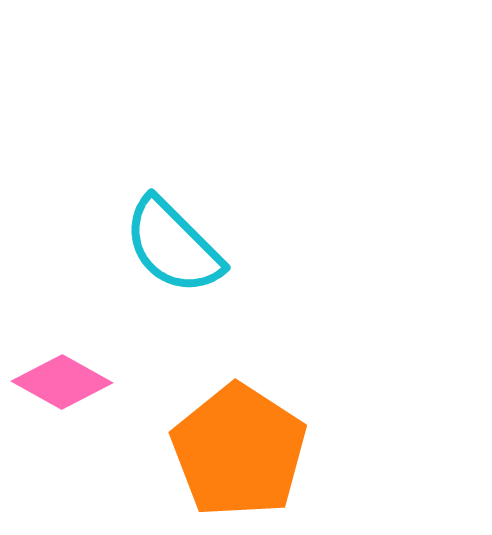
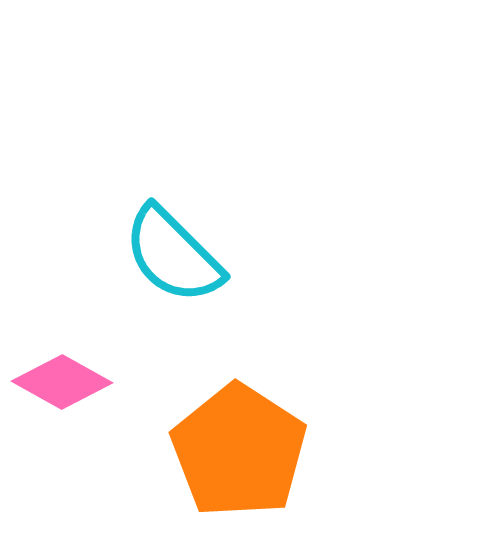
cyan semicircle: moved 9 px down
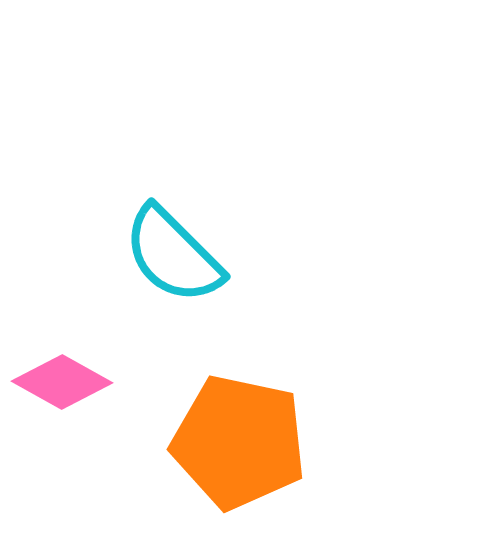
orange pentagon: moved 9 px up; rotated 21 degrees counterclockwise
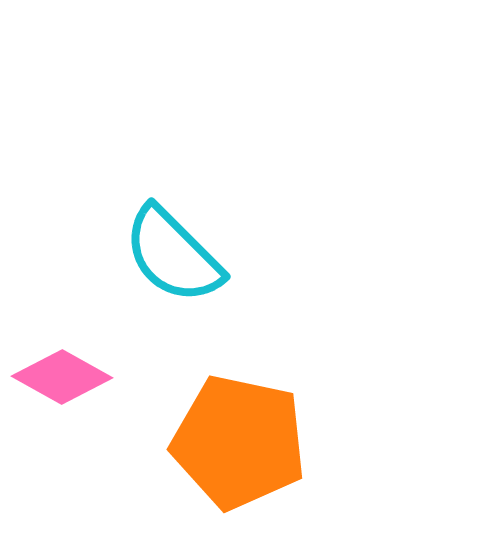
pink diamond: moved 5 px up
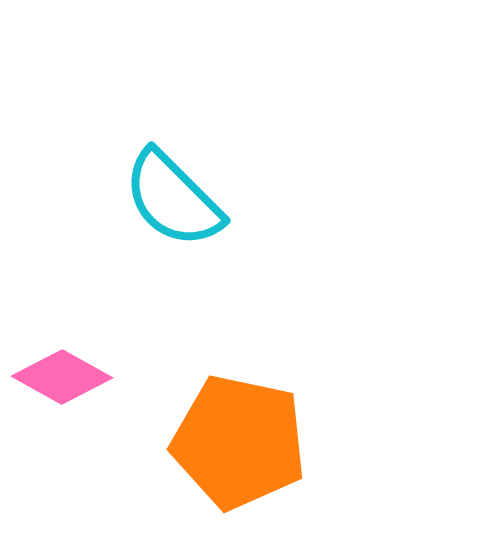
cyan semicircle: moved 56 px up
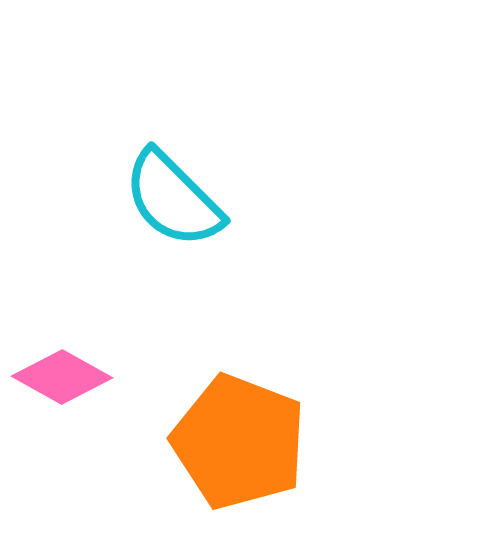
orange pentagon: rotated 9 degrees clockwise
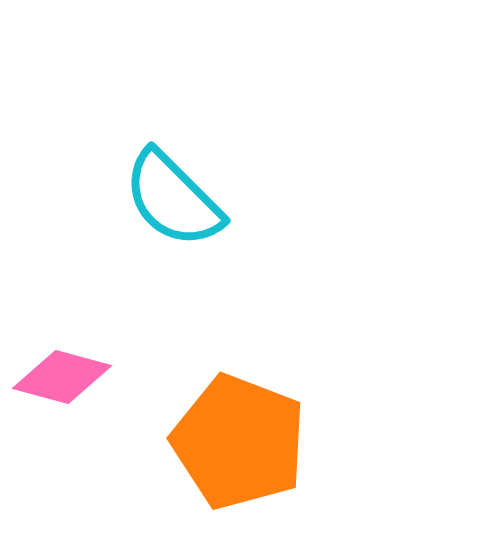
pink diamond: rotated 14 degrees counterclockwise
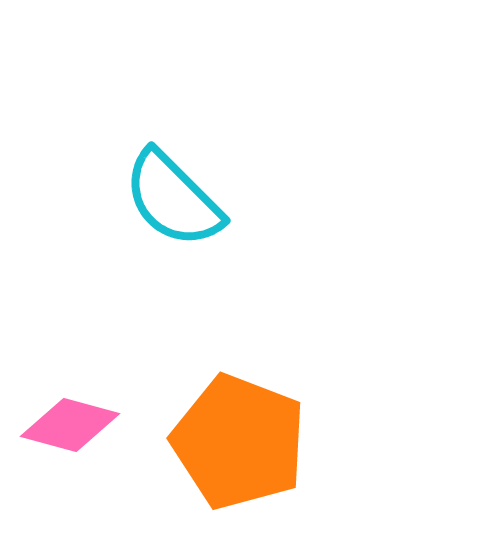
pink diamond: moved 8 px right, 48 px down
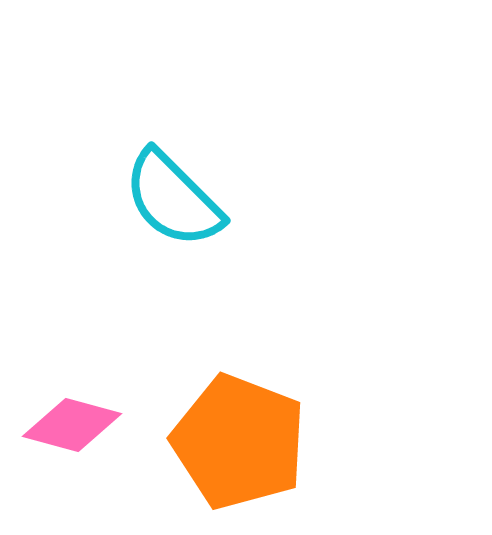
pink diamond: moved 2 px right
